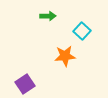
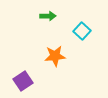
orange star: moved 10 px left
purple square: moved 2 px left, 3 px up
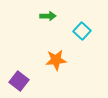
orange star: moved 1 px right, 4 px down
purple square: moved 4 px left; rotated 18 degrees counterclockwise
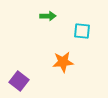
cyan square: rotated 36 degrees counterclockwise
orange star: moved 7 px right, 2 px down
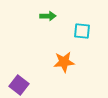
orange star: moved 1 px right
purple square: moved 4 px down
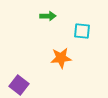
orange star: moved 3 px left, 4 px up
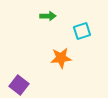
cyan square: rotated 24 degrees counterclockwise
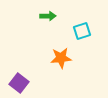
purple square: moved 2 px up
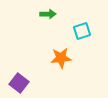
green arrow: moved 2 px up
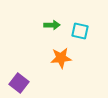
green arrow: moved 4 px right, 11 px down
cyan square: moved 2 px left; rotated 30 degrees clockwise
